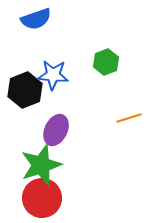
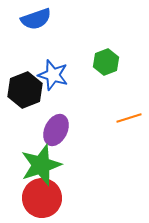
blue star: rotated 12 degrees clockwise
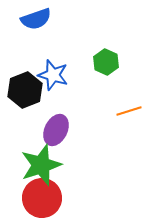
green hexagon: rotated 15 degrees counterclockwise
orange line: moved 7 px up
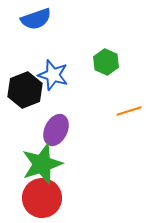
green star: moved 1 px right, 1 px up
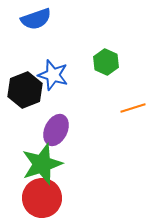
orange line: moved 4 px right, 3 px up
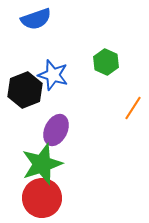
orange line: rotated 40 degrees counterclockwise
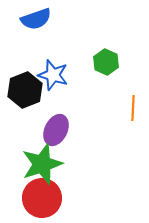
orange line: rotated 30 degrees counterclockwise
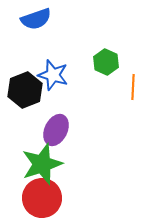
orange line: moved 21 px up
